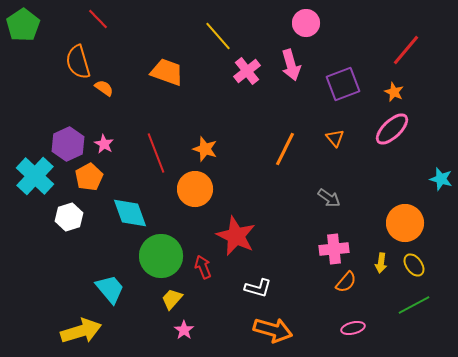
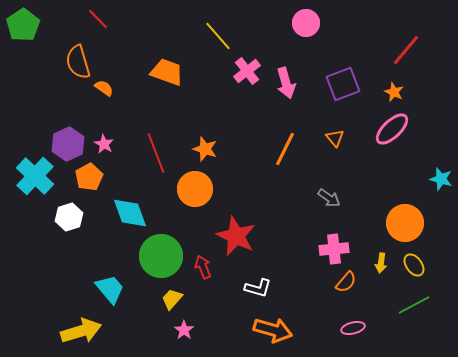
pink arrow at (291, 65): moved 5 px left, 18 px down
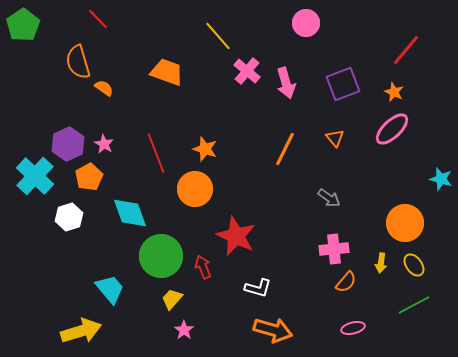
pink cross at (247, 71): rotated 12 degrees counterclockwise
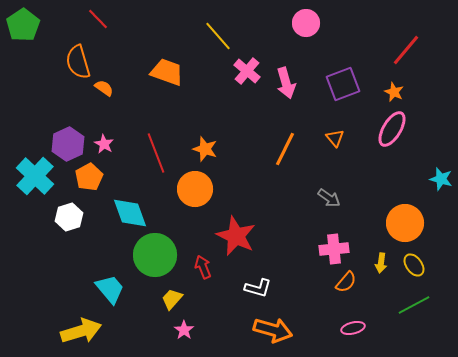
pink ellipse at (392, 129): rotated 15 degrees counterclockwise
green circle at (161, 256): moved 6 px left, 1 px up
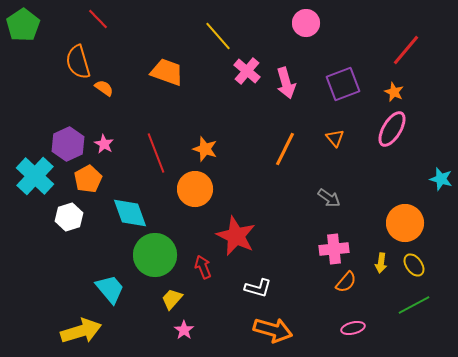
orange pentagon at (89, 177): moved 1 px left, 2 px down
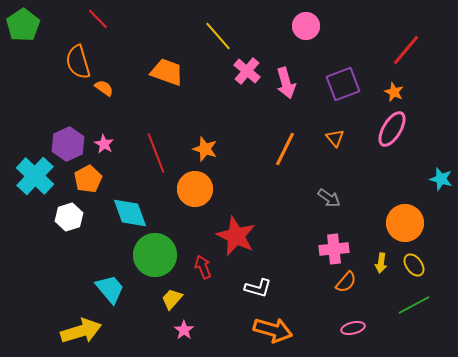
pink circle at (306, 23): moved 3 px down
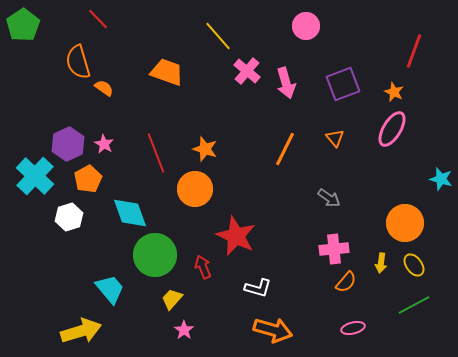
red line at (406, 50): moved 8 px right, 1 px down; rotated 20 degrees counterclockwise
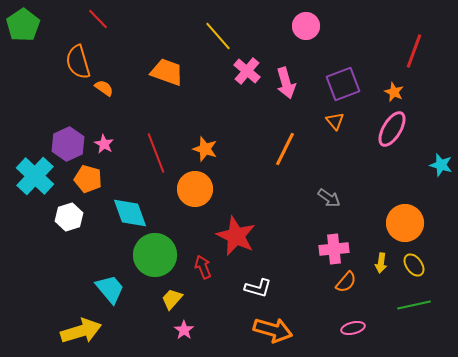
orange triangle at (335, 138): moved 17 px up
orange pentagon at (88, 179): rotated 28 degrees counterclockwise
cyan star at (441, 179): moved 14 px up
green line at (414, 305): rotated 16 degrees clockwise
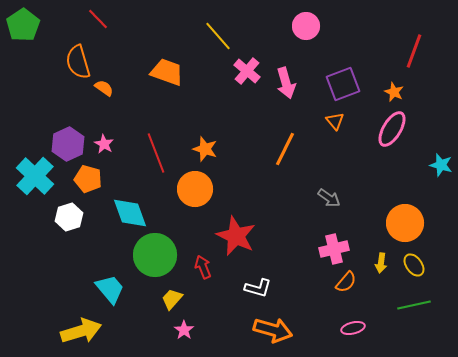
pink cross at (334, 249): rotated 8 degrees counterclockwise
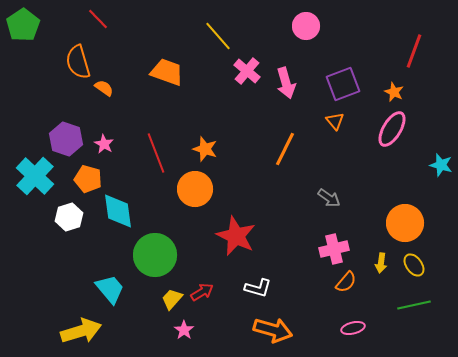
purple hexagon at (68, 144): moved 2 px left, 5 px up; rotated 16 degrees counterclockwise
cyan diamond at (130, 213): moved 12 px left, 2 px up; rotated 12 degrees clockwise
red arrow at (203, 267): moved 1 px left, 25 px down; rotated 80 degrees clockwise
